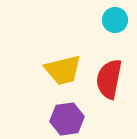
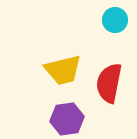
red semicircle: moved 4 px down
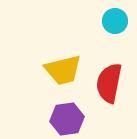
cyan circle: moved 1 px down
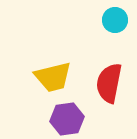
cyan circle: moved 1 px up
yellow trapezoid: moved 10 px left, 7 px down
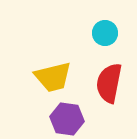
cyan circle: moved 10 px left, 13 px down
purple hexagon: rotated 16 degrees clockwise
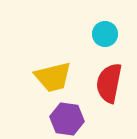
cyan circle: moved 1 px down
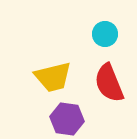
red semicircle: rotated 33 degrees counterclockwise
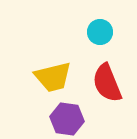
cyan circle: moved 5 px left, 2 px up
red semicircle: moved 2 px left
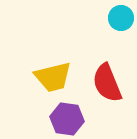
cyan circle: moved 21 px right, 14 px up
